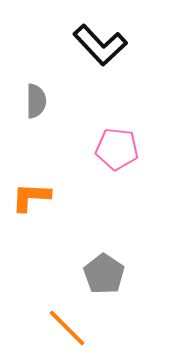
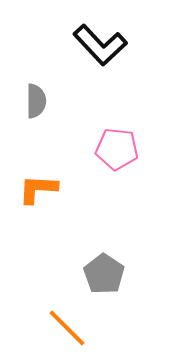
orange L-shape: moved 7 px right, 8 px up
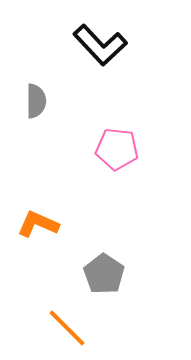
orange L-shape: moved 35 px down; rotated 21 degrees clockwise
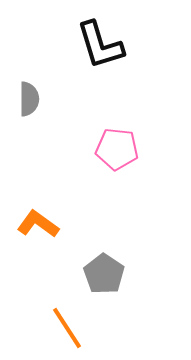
black L-shape: rotated 26 degrees clockwise
gray semicircle: moved 7 px left, 2 px up
orange L-shape: rotated 12 degrees clockwise
orange line: rotated 12 degrees clockwise
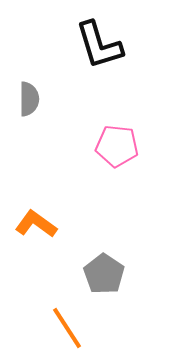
black L-shape: moved 1 px left
pink pentagon: moved 3 px up
orange L-shape: moved 2 px left
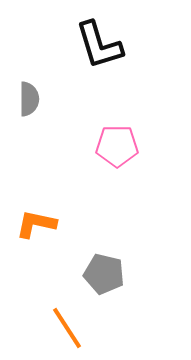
pink pentagon: rotated 6 degrees counterclockwise
orange L-shape: rotated 24 degrees counterclockwise
gray pentagon: rotated 21 degrees counterclockwise
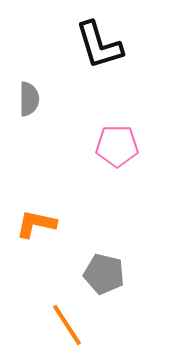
orange line: moved 3 px up
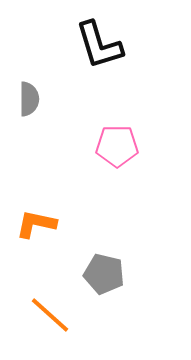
orange line: moved 17 px left, 10 px up; rotated 15 degrees counterclockwise
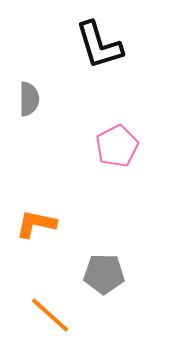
pink pentagon: rotated 27 degrees counterclockwise
gray pentagon: rotated 12 degrees counterclockwise
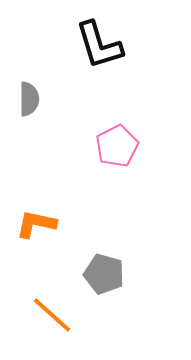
gray pentagon: rotated 15 degrees clockwise
orange line: moved 2 px right
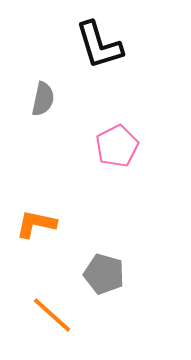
gray semicircle: moved 14 px right; rotated 12 degrees clockwise
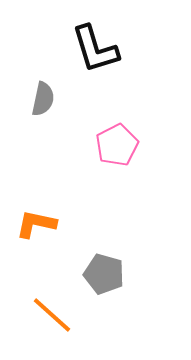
black L-shape: moved 4 px left, 4 px down
pink pentagon: moved 1 px up
